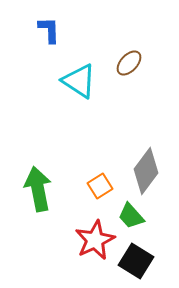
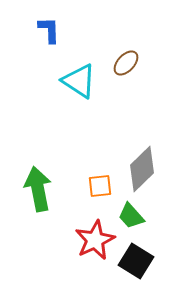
brown ellipse: moved 3 px left
gray diamond: moved 4 px left, 2 px up; rotated 9 degrees clockwise
orange square: rotated 25 degrees clockwise
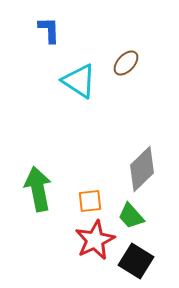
orange square: moved 10 px left, 15 px down
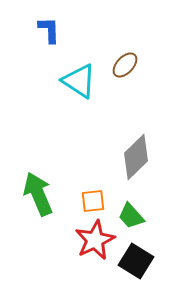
brown ellipse: moved 1 px left, 2 px down
gray diamond: moved 6 px left, 12 px up
green arrow: moved 5 px down; rotated 12 degrees counterclockwise
orange square: moved 3 px right
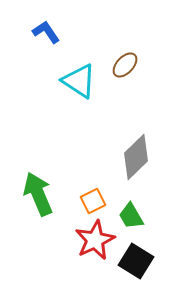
blue L-shape: moved 3 px left, 2 px down; rotated 32 degrees counterclockwise
orange square: rotated 20 degrees counterclockwise
green trapezoid: rotated 12 degrees clockwise
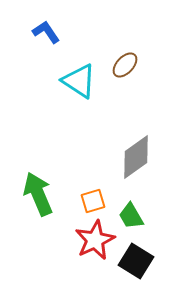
gray diamond: rotated 9 degrees clockwise
orange square: rotated 10 degrees clockwise
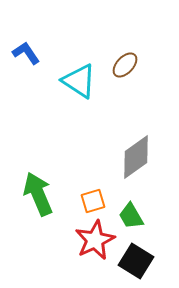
blue L-shape: moved 20 px left, 21 px down
